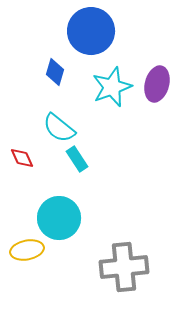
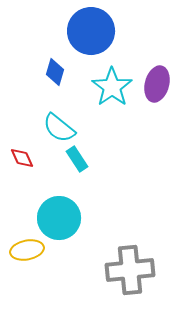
cyan star: rotated 15 degrees counterclockwise
gray cross: moved 6 px right, 3 px down
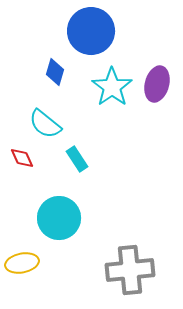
cyan semicircle: moved 14 px left, 4 px up
yellow ellipse: moved 5 px left, 13 px down
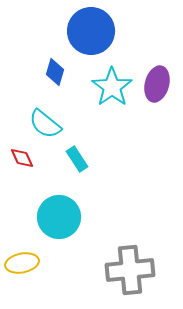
cyan circle: moved 1 px up
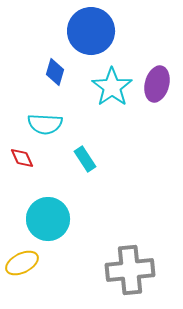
cyan semicircle: rotated 36 degrees counterclockwise
cyan rectangle: moved 8 px right
cyan circle: moved 11 px left, 2 px down
yellow ellipse: rotated 16 degrees counterclockwise
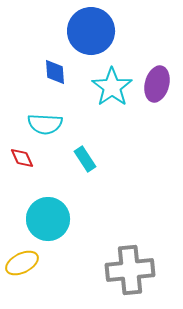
blue diamond: rotated 20 degrees counterclockwise
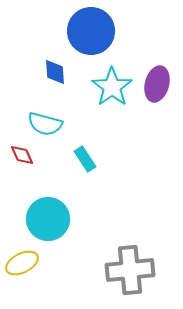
cyan semicircle: rotated 12 degrees clockwise
red diamond: moved 3 px up
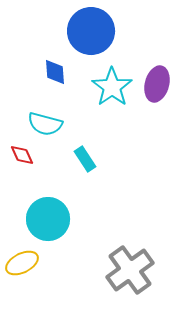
gray cross: rotated 30 degrees counterclockwise
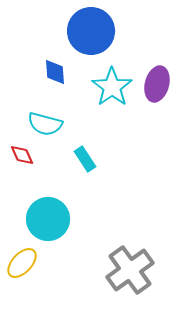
yellow ellipse: rotated 20 degrees counterclockwise
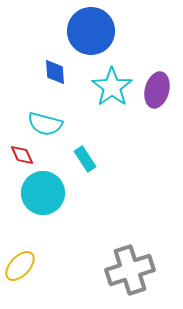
purple ellipse: moved 6 px down
cyan circle: moved 5 px left, 26 px up
yellow ellipse: moved 2 px left, 3 px down
gray cross: rotated 18 degrees clockwise
